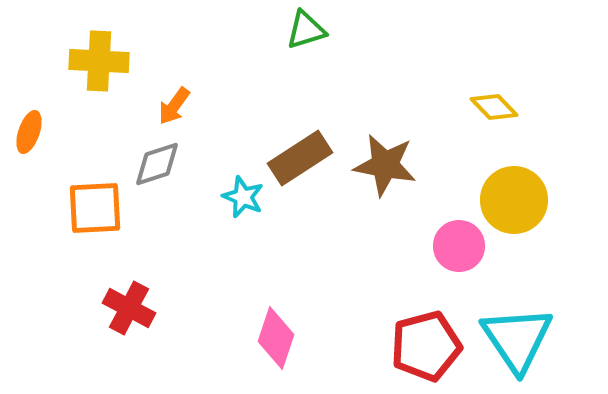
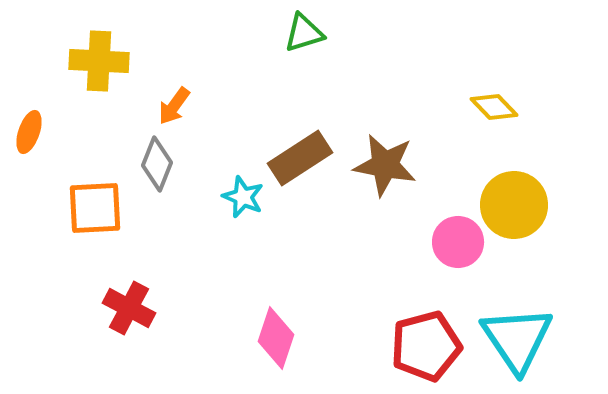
green triangle: moved 2 px left, 3 px down
gray diamond: rotated 50 degrees counterclockwise
yellow circle: moved 5 px down
pink circle: moved 1 px left, 4 px up
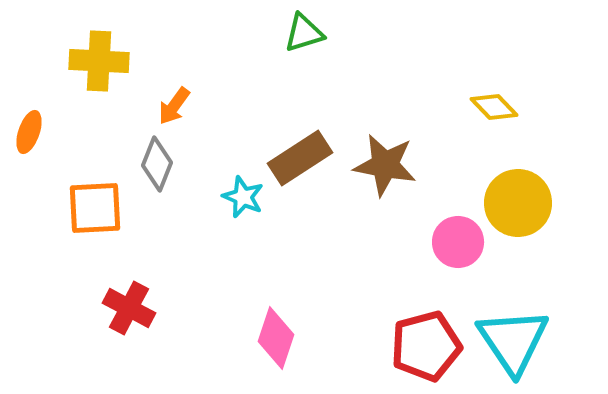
yellow circle: moved 4 px right, 2 px up
cyan triangle: moved 4 px left, 2 px down
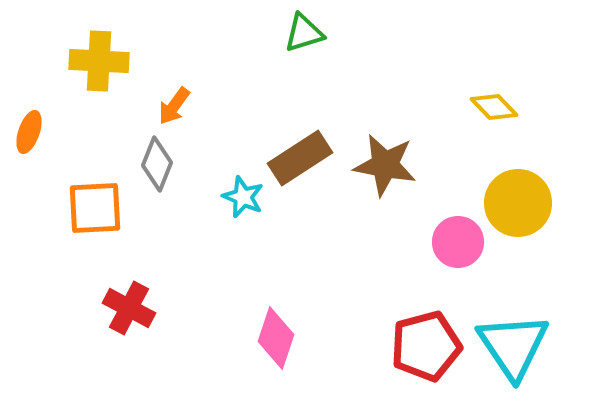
cyan triangle: moved 5 px down
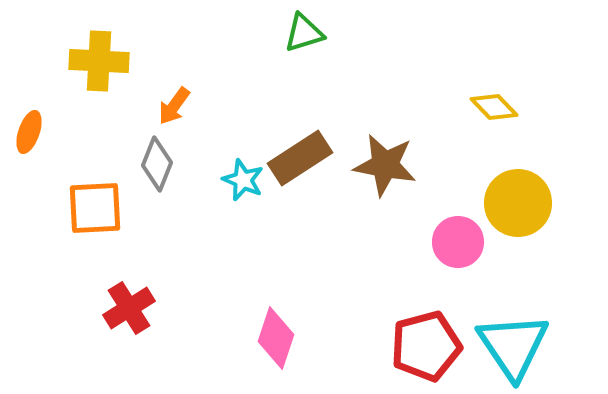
cyan star: moved 17 px up
red cross: rotated 30 degrees clockwise
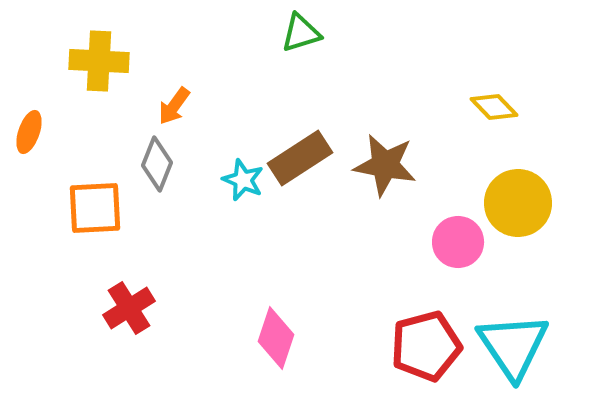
green triangle: moved 3 px left
